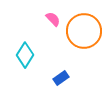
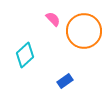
cyan diamond: rotated 15 degrees clockwise
blue rectangle: moved 4 px right, 3 px down
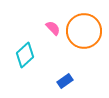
pink semicircle: moved 9 px down
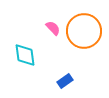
cyan diamond: rotated 55 degrees counterclockwise
